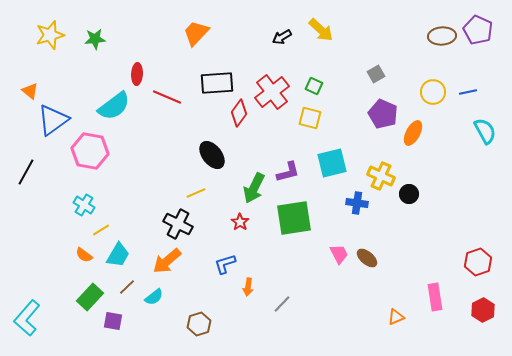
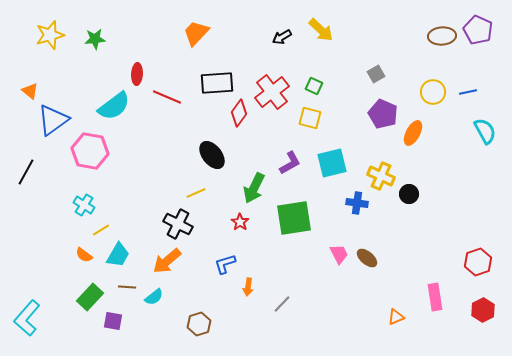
purple L-shape at (288, 172): moved 2 px right, 9 px up; rotated 15 degrees counterclockwise
brown line at (127, 287): rotated 48 degrees clockwise
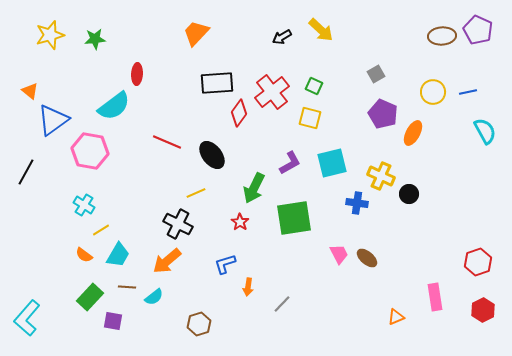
red line at (167, 97): moved 45 px down
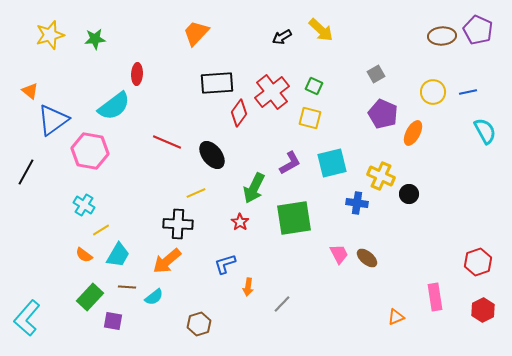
black cross at (178, 224): rotated 24 degrees counterclockwise
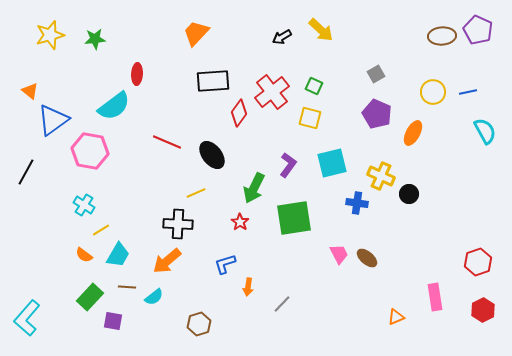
black rectangle at (217, 83): moved 4 px left, 2 px up
purple pentagon at (383, 114): moved 6 px left
purple L-shape at (290, 163): moved 2 px left, 2 px down; rotated 25 degrees counterclockwise
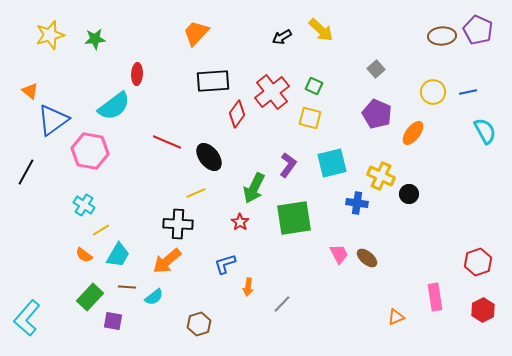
gray square at (376, 74): moved 5 px up; rotated 12 degrees counterclockwise
red diamond at (239, 113): moved 2 px left, 1 px down
orange ellipse at (413, 133): rotated 10 degrees clockwise
black ellipse at (212, 155): moved 3 px left, 2 px down
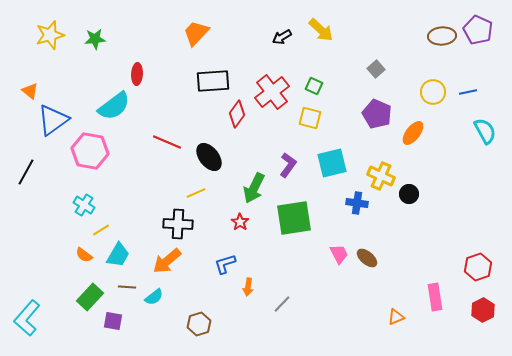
red hexagon at (478, 262): moved 5 px down
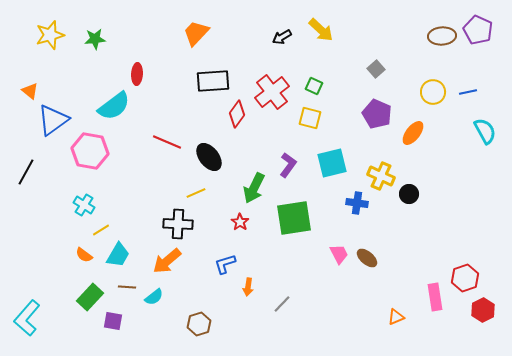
red hexagon at (478, 267): moved 13 px left, 11 px down
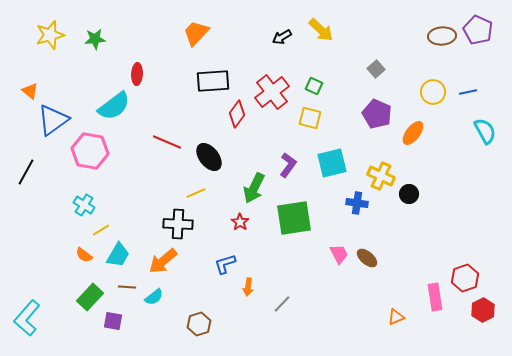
orange arrow at (167, 261): moved 4 px left
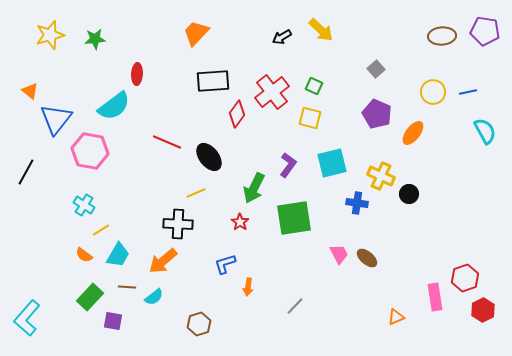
purple pentagon at (478, 30): moved 7 px right, 1 px down; rotated 16 degrees counterclockwise
blue triangle at (53, 120): moved 3 px right, 1 px up; rotated 16 degrees counterclockwise
gray line at (282, 304): moved 13 px right, 2 px down
